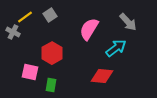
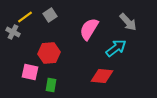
red hexagon: moved 3 px left; rotated 25 degrees clockwise
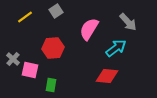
gray square: moved 6 px right, 4 px up
gray cross: moved 27 px down; rotated 16 degrees clockwise
red hexagon: moved 4 px right, 5 px up
pink square: moved 2 px up
red diamond: moved 5 px right
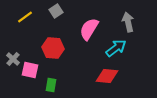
gray arrow: rotated 150 degrees counterclockwise
red hexagon: rotated 10 degrees clockwise
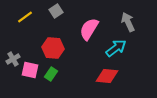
gray arrow: rotated 12 degrees counterclockwise
gray cross: rotated 16 degrees clockwise
green rectangle: moved 11 px up; rotated 24 degrees clockwise
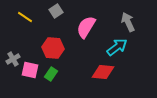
yellow line: rotated 70 degrees clockwise
pink semicircle: moved 3 px left, 2 px up
cyan arrow: moved 1 px right, 1 px up
red diamond: moved 4 px left, 4 px up
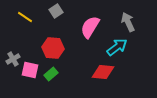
pink semicircle: moved 4 px right
green rectangle: rotated 16 degrees clockwise
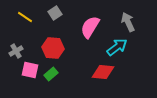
gray square: moved 1 px left, 2 px down
gray cross: moved 3 px right, 8 px up
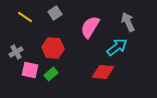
gray cross: moved 1 px down
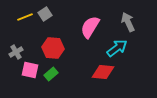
gray square: moved 10 px left, 1 px down
yellow line: rotated 56 degrees counterclockwise
cyan arrow: moved 1 px down
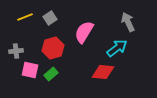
gray square: moved 5 px right, 4 px down
pink semicircle: moved 6 px left, 5 px down
red hexagon: rotated 20 degrees counterclockwise
gray cross: moved 1 px up; rotated 24 degrees clockwise
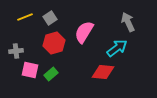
red hexagon: moved 1 px right, 5 px up
